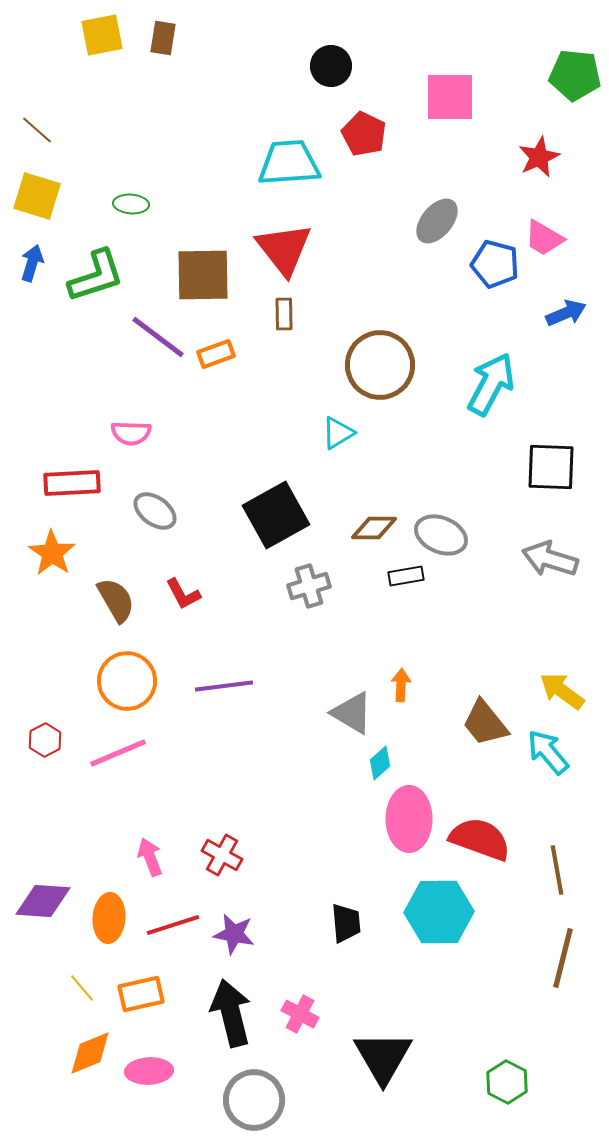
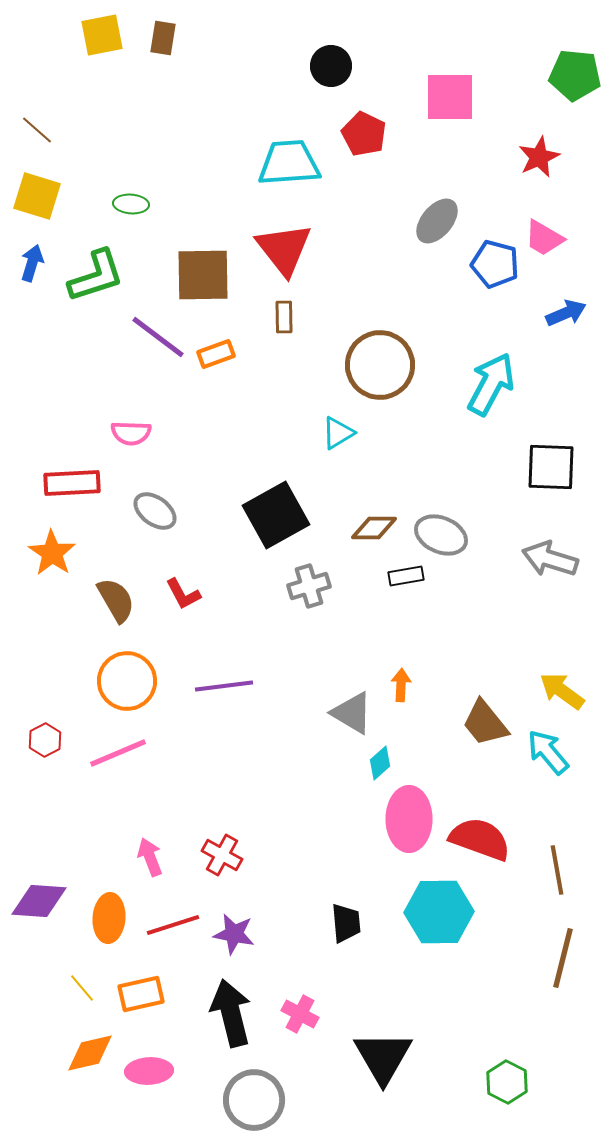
brown rectangle at (284, 314): moved 3 px down
purple diamond at (43, 901): moved 4 px left
orange diamond at (90, 1053): rotated 9 degrees clockwise
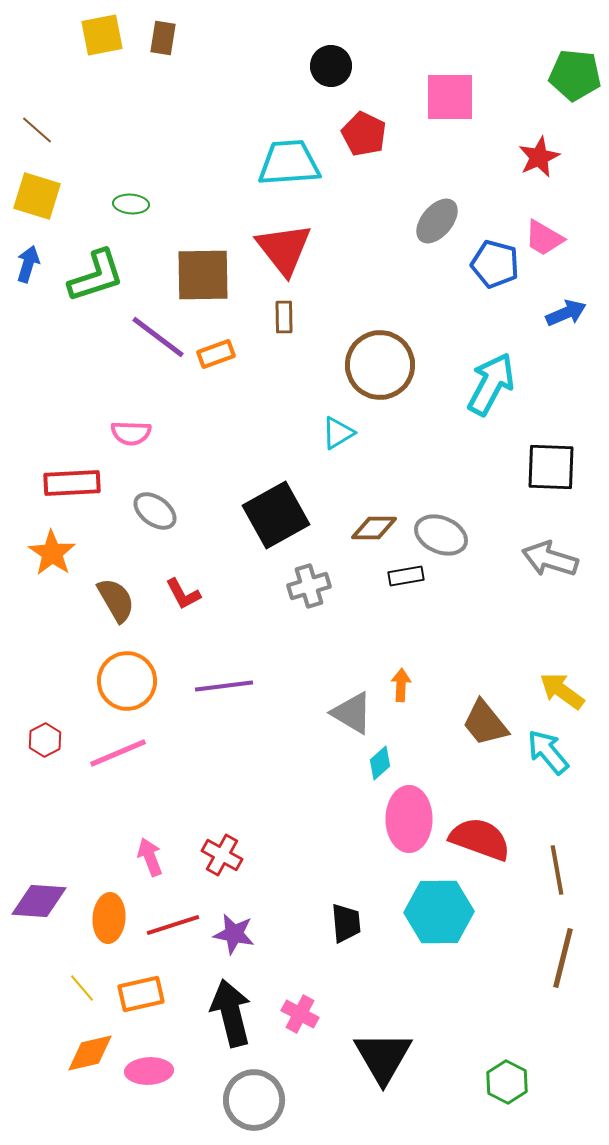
blue arrow at (32, 263): moved 4 px left, 1 px down
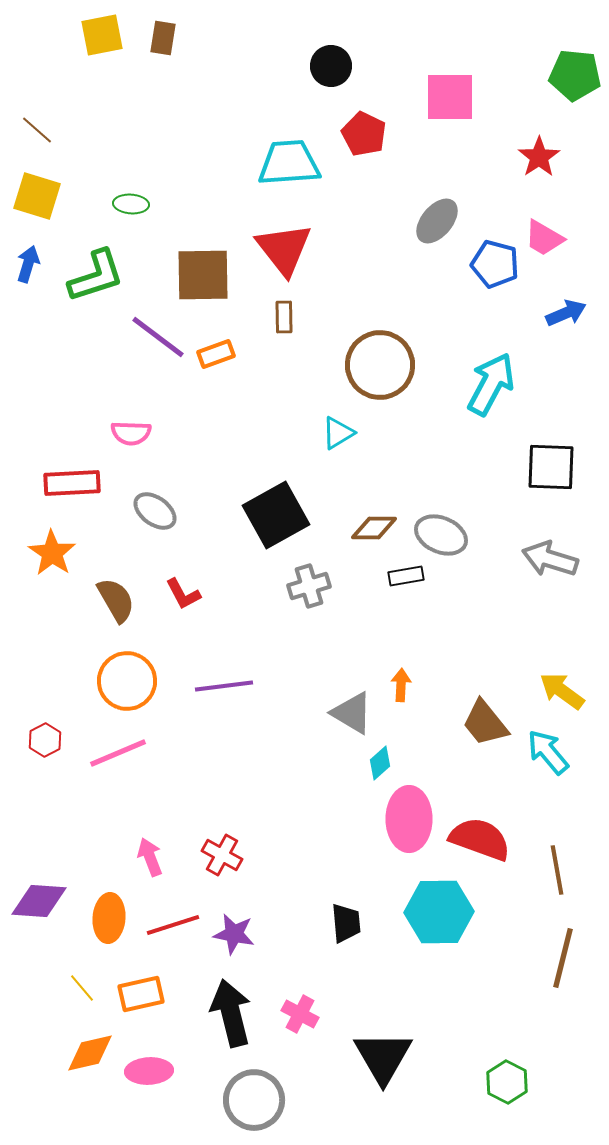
red star at (539, 157): rotated 9 degrees counterclockwise
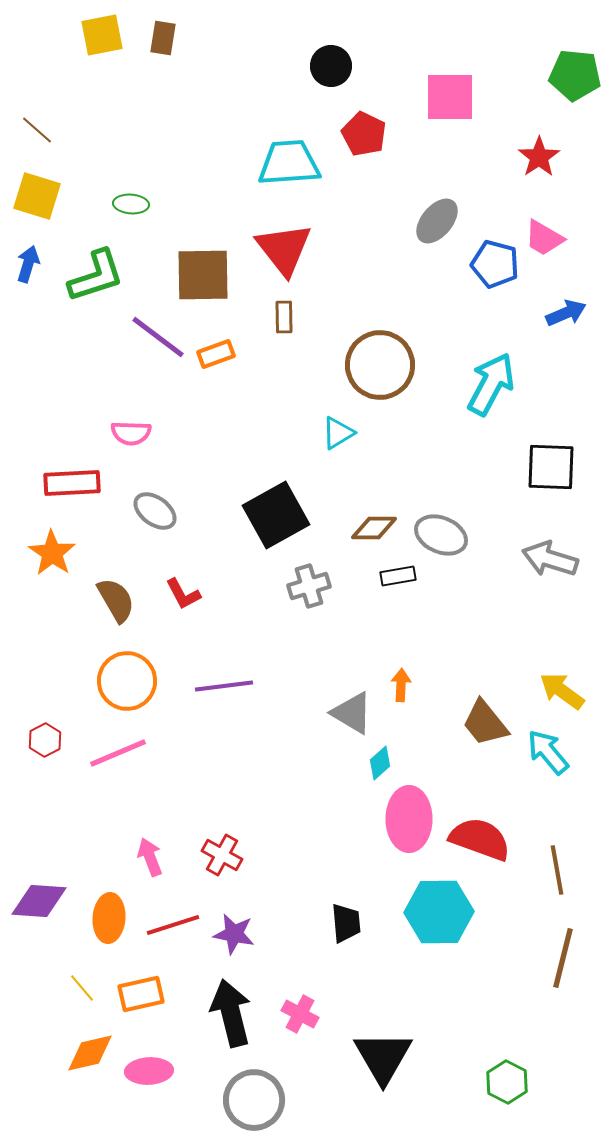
black rectangle at (406, 576): moved 8 px left
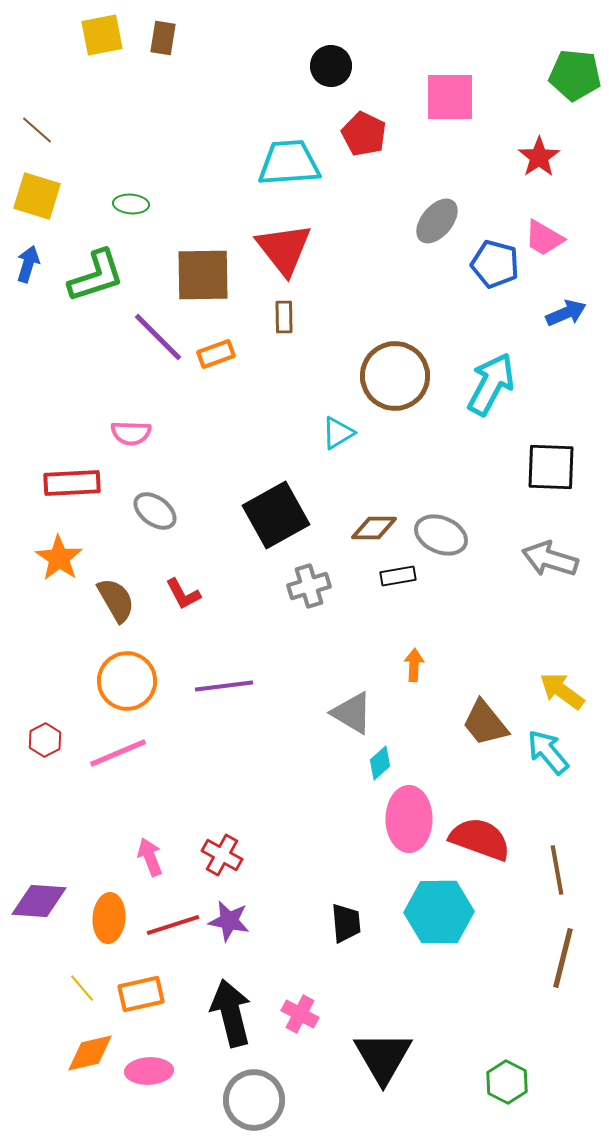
purple line at (158, 337): rotated 8 degrees clockwise
brown circle at (380, 365): moved 15 px right, 11 px down
orange star at (52, 553): moved 7 px right, 5 px down
orange arrow at (401, 685): moved 13 px right, 20 px up
purple star at (234, 934): moved 5 px left, 13 px up
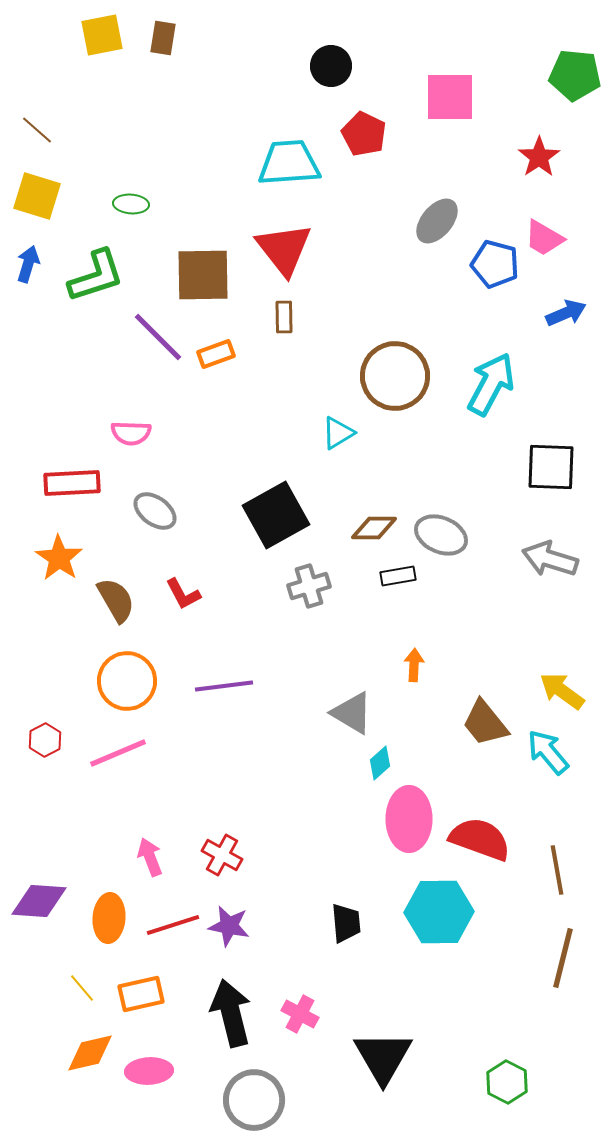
purple star at (229, 921): moved 5 px down
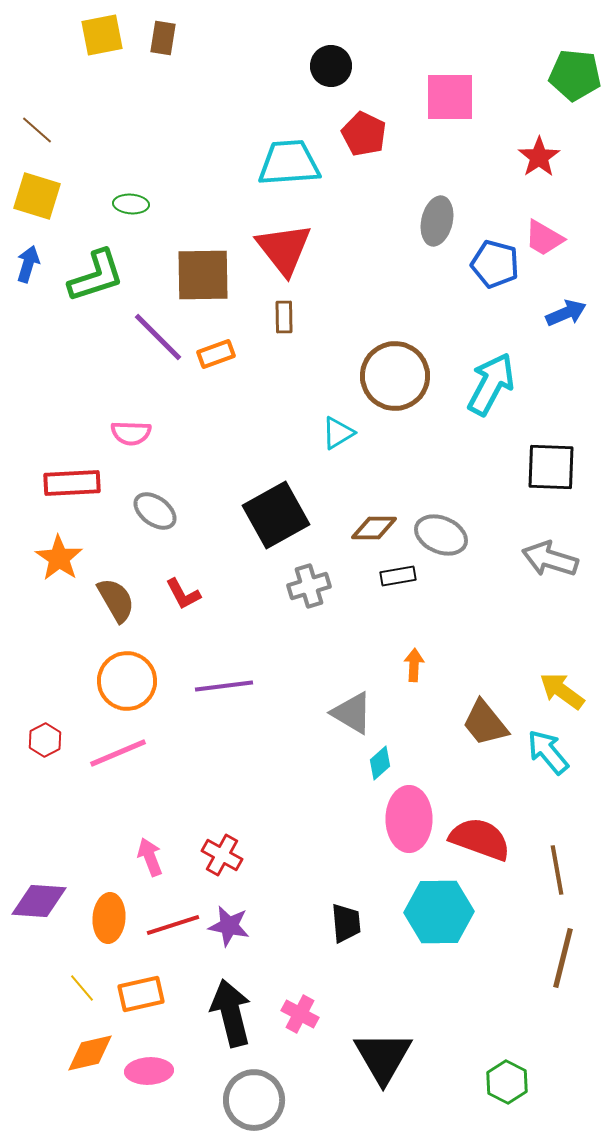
gray ellipse at (437, 221): rotated 27 degrees counterclockwise
